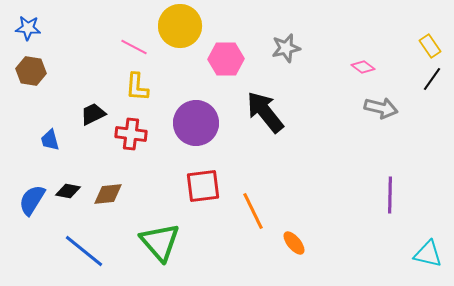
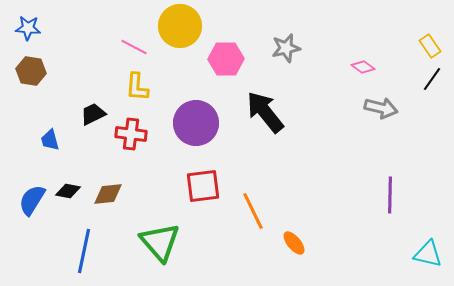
blue line: rotated 63 degrees clockwise
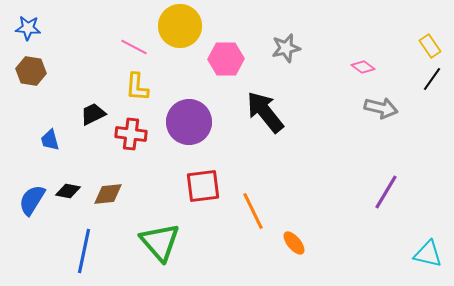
purple circle: moved 7 px left, 1 px up
purple line: moved 4 px left, 3 px up; rotated 30 degrees clockwise
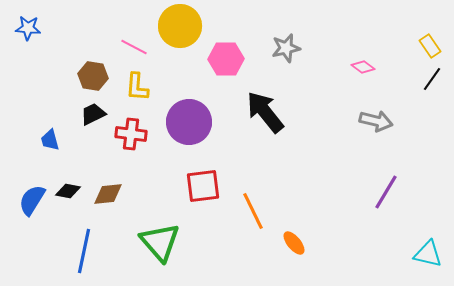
brown hexagon: moved 62 px right, 5 px down
gray arrow: moved 5 px left, 13 px down
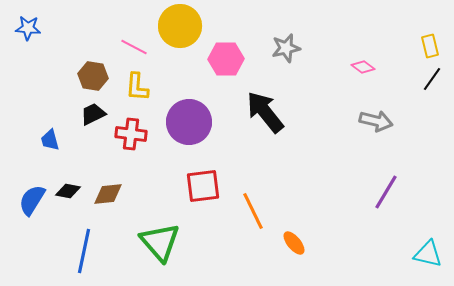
yellow rectangle: rotated 20 degrees clockwise
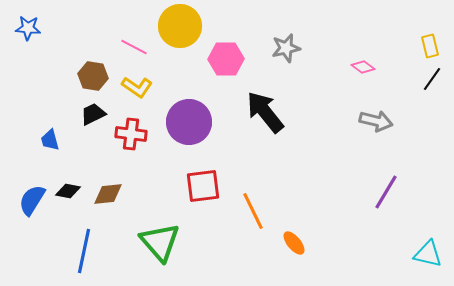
yellow L-shape: rotated 60 degrees counterclockwise
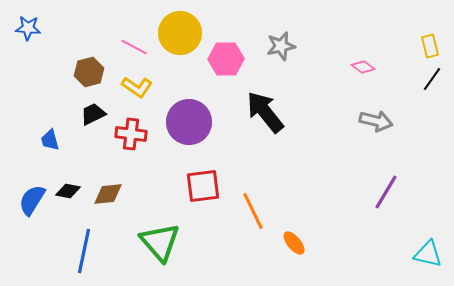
yellow circle: moved 7 px down
gray star: moved 5 px left, 2 px up
brown hexagon: moved 4 px left, 4 px up; rotated 24 degrees counterclockwise
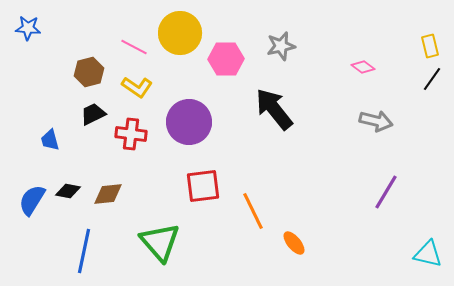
black arrow: moved 9 px right, 3 px up
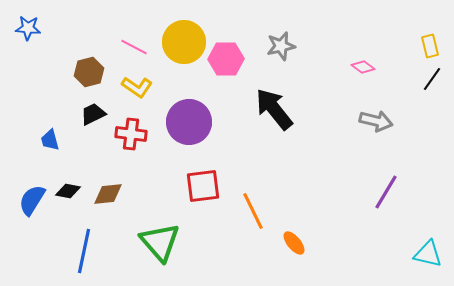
yellow circle: moved 4 px right, 9 px down
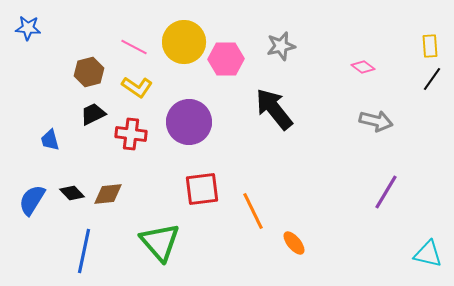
yellow rectangle: rotated 10 degrees clockwise
red square: moved 1 px left, 3 px down
black diamond: moved 4 px right, 2 px down; rotated 35 degrees clockwise
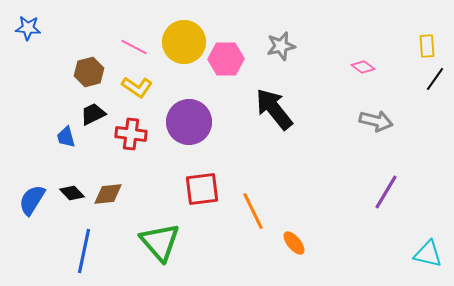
yellow rectangle: moved 3 px left
black line: moved 3 px right
blue trapezoid: moved 16 px right, 3 px up
